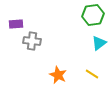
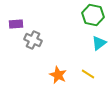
green hexagon: rotated 20 degrees clockwise
gray cross: moved 1 px right, 1 px up; rotated 18 degrees clockwise
yellow line: moved 4 px left
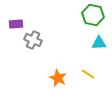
cyan triangle: rotated 35 degrees clockwise
orange star: moved 3 px down
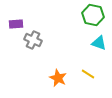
cyan triangle: rotated 21 degrees clockwise
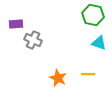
yellow line: rotated 32 degrees counterclockwise
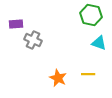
green hexagon: moved 2 px left
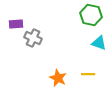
gray cross: moved 2 px up
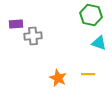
gray cross: moved 2 px up; rotated 30 degrees counterclockwise
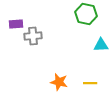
green hexagon: moved 5 px left, 1 px up
cyan triangle: moved 2 px right, 2 px down; rotated 21 degrees counterclockwise
yellow line: moved 2 px right, 9 px down
orange star: moved 1 px right, 4 px down; rotated 12 degrees counterclockwise
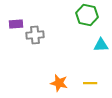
green hexagon: moved 1 px right, 1 px down
gray cross: moved 2 px right, 1 px up
orange star: moved 1 px down
